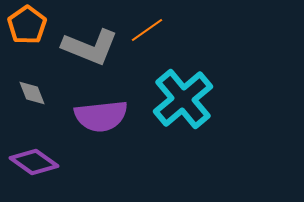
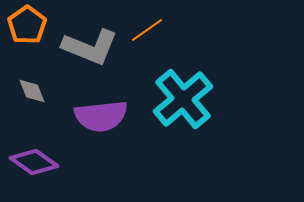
gray diamond: moved 2 px up
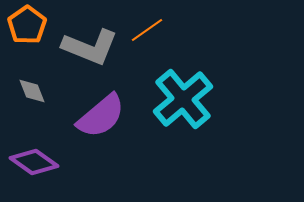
purple semicircle: rotated 34 degrees counterclockwise
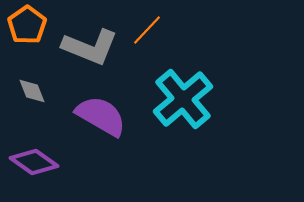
orange line: rotated 12 degrees counterclockwise
purple semicircle: rotated 110 degrees counterclockwise
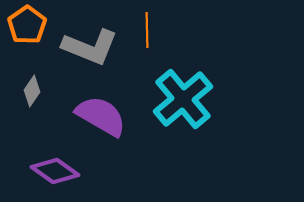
orange line: rotated 44 degrees counterclockwise
gray diamond: rotated 56 degrees clockwise
purple diamond: moved 21 px right, 9 px down
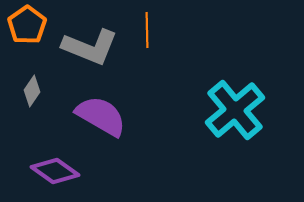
cyan cross: moved 52 px right, 11 px down
